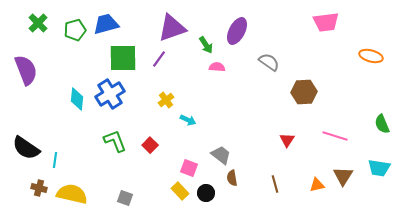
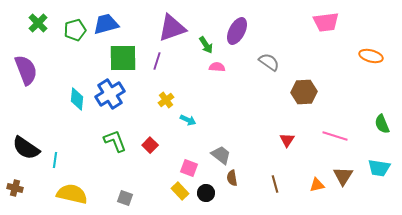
purple line: moved 2 px left, 2 px down; rotated 18 degrees counterclockwise
brown cross: moved 24 px left
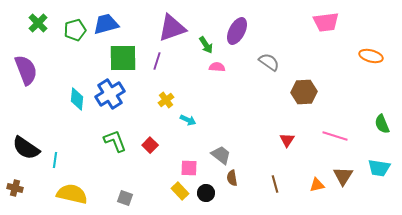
pink square: rotated 18 degrees counterclockwise
